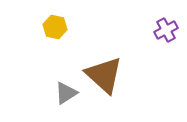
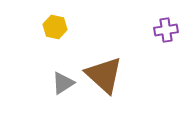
purple cross: rotated 20 degrees clockwise
gray triangle: moved 3 px left, 10 px up
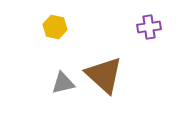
purple cross: moved 17 px left, 3 px up
gray triangle: rotated 20 degrees clockwise
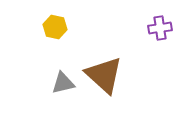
purple cross: moved 11 px right, 1 px down
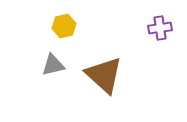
yellow hexagon: moved 9 px right, 1 px up; rotated 25 degrees counterclockwise
gray triangle: moved 10 px left, 18 px up
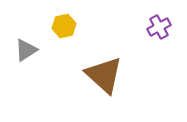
purple cross: moved 1 px left, 1 px up; rotated 20 degrees counterclockwise
gray triangle: moved 27 px left, 15 px up; rotated 20 degrees counterclockwise
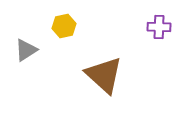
purple cross: rotated 30 degrees clockwise
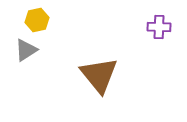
yellow hexagon: moved 27 px left, 6 px up
brown triangle: moved 5 px left; rotated 9 degrees clockwise
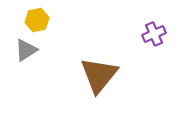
purple cross: moved 5 px left, 7 px down; rotated 25 degrees counterclockwise
brown triangle: rotated 18 degrees clockwise
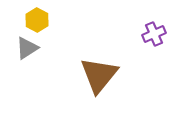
yellow hexagon: rotated 20 degrees counterclockwise
gray triangle: moved 1 px right, 2 px up
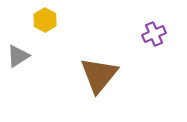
yellow hexagon: moved 8 px right
gray triangle: moved 9 px left, 8 px down
